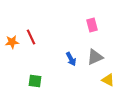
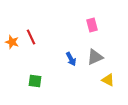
orange star: rotated 24 degrees clockwise
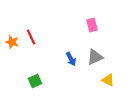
green square: rotated 32 degrees counterclockwise
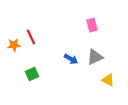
orange star: moved 2 px right, 3 px down; rotated 24 degrees counterclockwise
blue arrow: rotated 32 degrees counterclockwise
green square: moved 3 px left, 7 px up
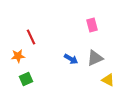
orange star: moved 4 px right, 11 px down
gray triangle: moved 1 px down
green square: moved 6 px left, 5 px down
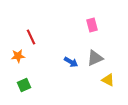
blue arrow: moved 3 px down
green square: moved 2 px left, 6 px down
